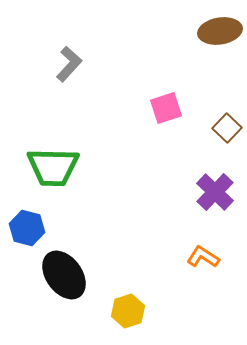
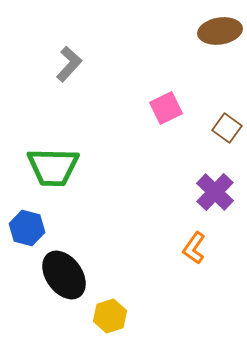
pink square: rotated 8 degrees counterclockwise
brown square: rotated 8 degrees counterclockwise
orange L-shape: moved 9 px left, 9 px up; rotated 88 degrees counterclockwise
yellow hexagon: moved 18 px left, 5 px down
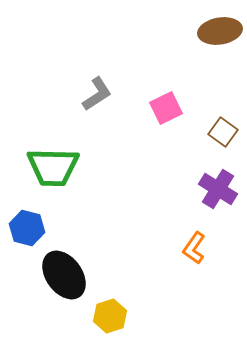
gray L-shape: moved 28 px right, 30 px down; rotated 15 degrees clockwise
brown square: moved 4 px left, 4 px down
purple cross: moved 3 px right, 3 px up; rotated 12 degrees counterclockwise
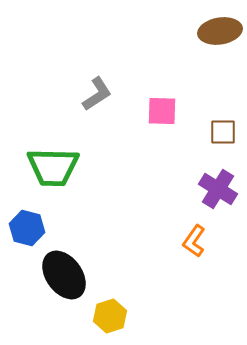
pink square: moved 4 px left, 3 px down; rotated 28 degrees clockwise
brown square: rotated 36 degrees counterclockwise
orange L-shape: moved 7 px up
